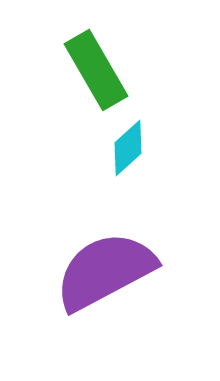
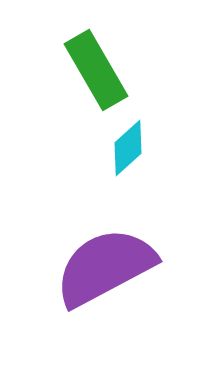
purple semicircle: moved 4 px up
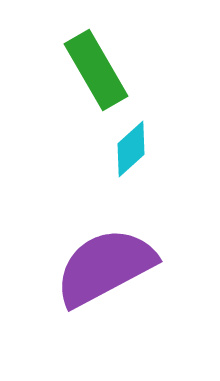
cyan diamond: moved 3 px right, 1 px down
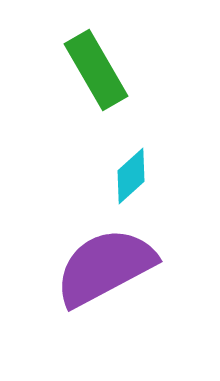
cyan diamond: moved 27 px down
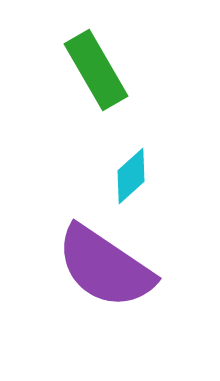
purple semicircle: rotated 118 degrees counterclockwise
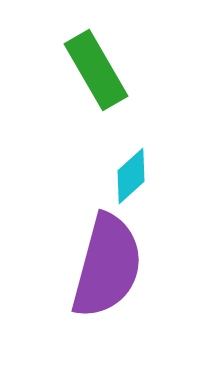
purple semicircle: moved 2 px right, 1 px up; rotated 109 degrees counterclockwise
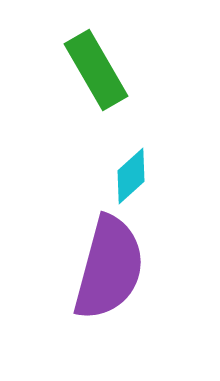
purple semicircle: moved 2 px right, 2 px down
